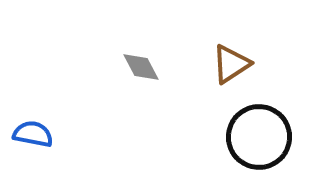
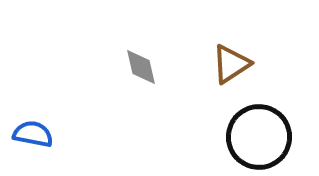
gray diamond: rotated 15 degrees clockwise
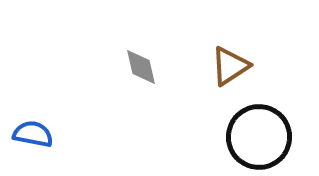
brown triangle: moved 1 px left, 2 px down
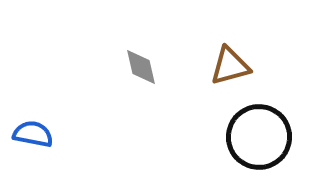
brown triangle: rotated 18 degrees clockwise
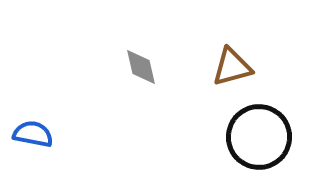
brown triangle: moved 2 px right, 1 px down
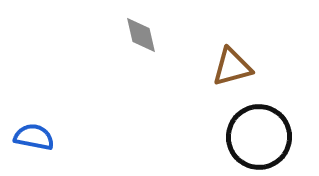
gray diamond: moved 32 px up
blue semicircle: moved 1 px right, 3 px down
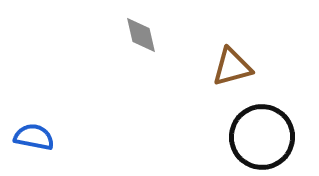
black circle: moved 3 px right
